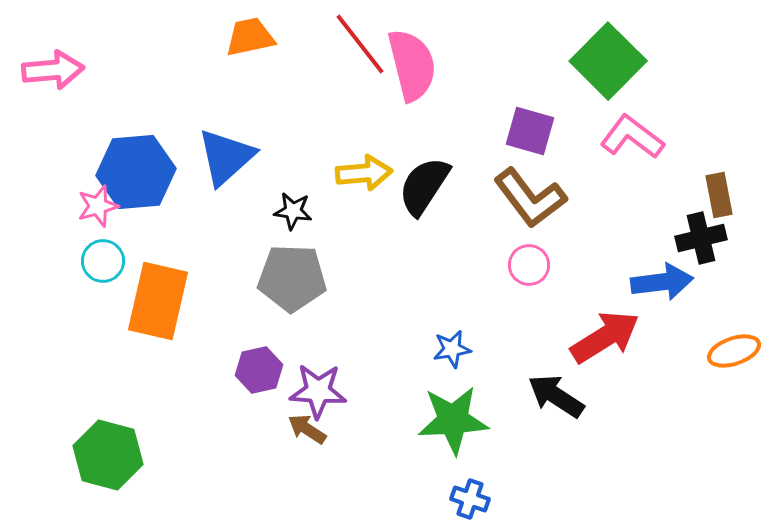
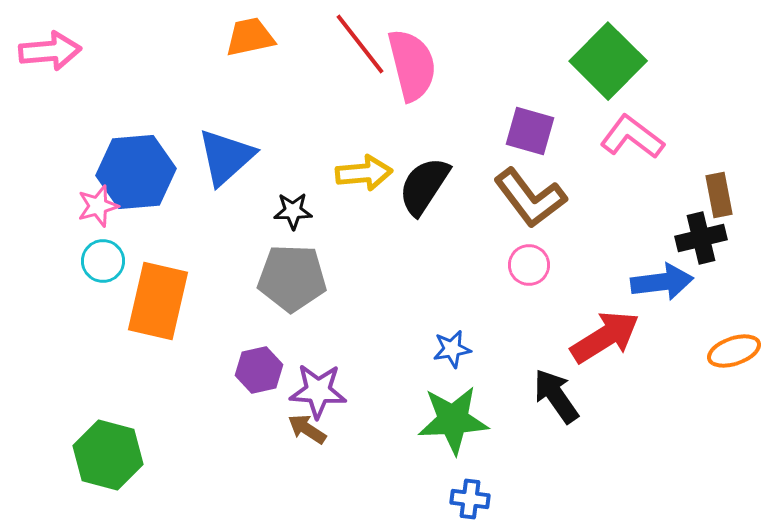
pink arrow: moved 3 px left, 19 px up
black star: rotated 9 degrees counterclockwise
black arrow: rotated 22 degrees clockwise
blue cross: rotated 12 degrees counterclockwise
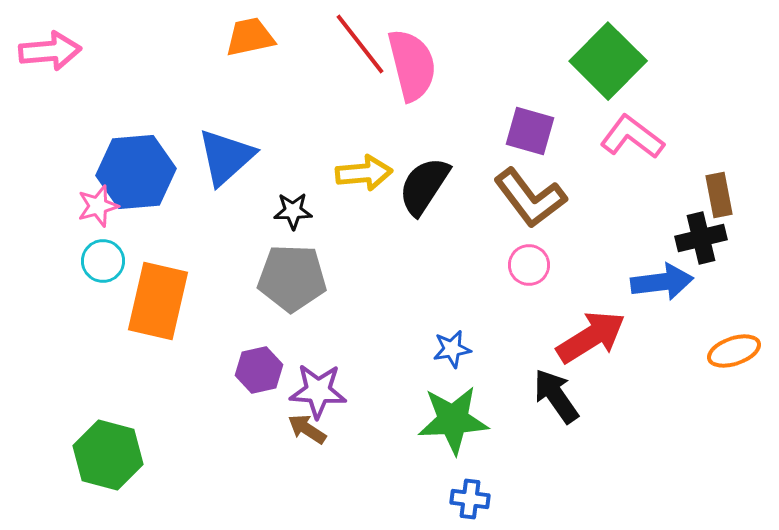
red arrow: moved 14 px left
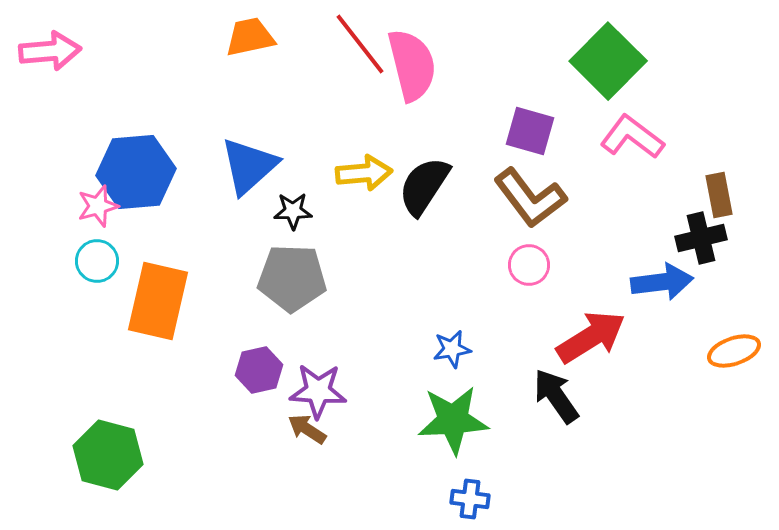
blue triangle: moved 23 px right, 9 px down
cyan circle: moved 6 px left
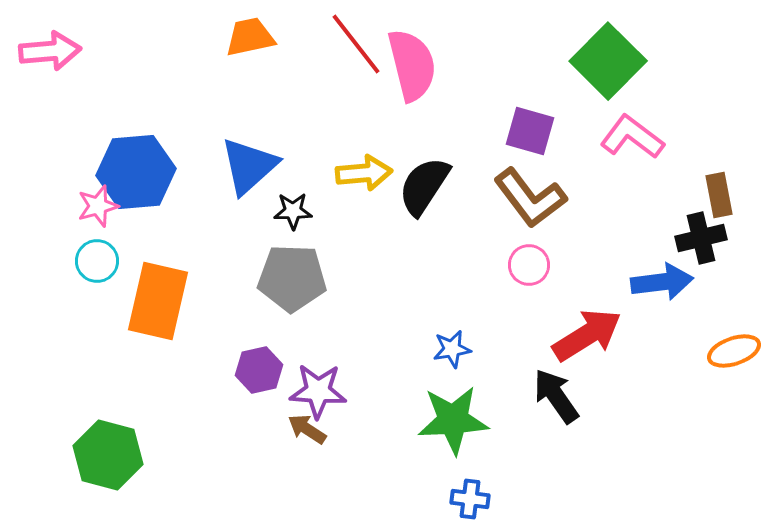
red line: moved 4 px left
red arrow: moved 4 px left, 2 px up
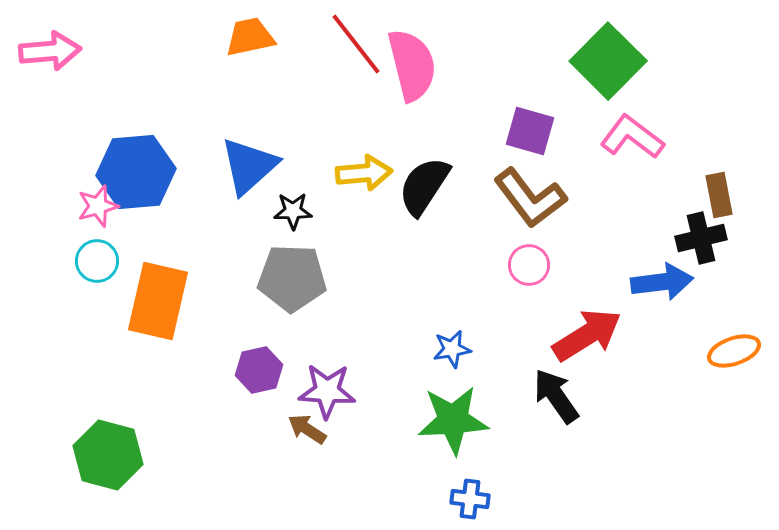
purple star: moved 9 px right
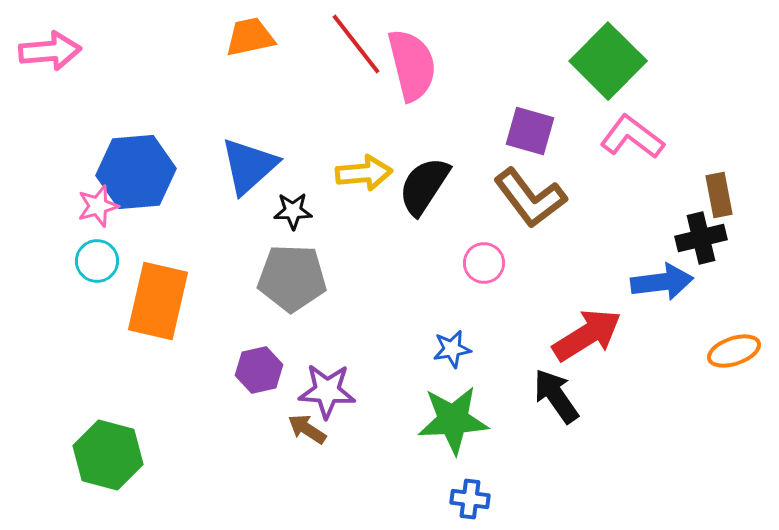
pink circle: moved 45 px left, 2 px up
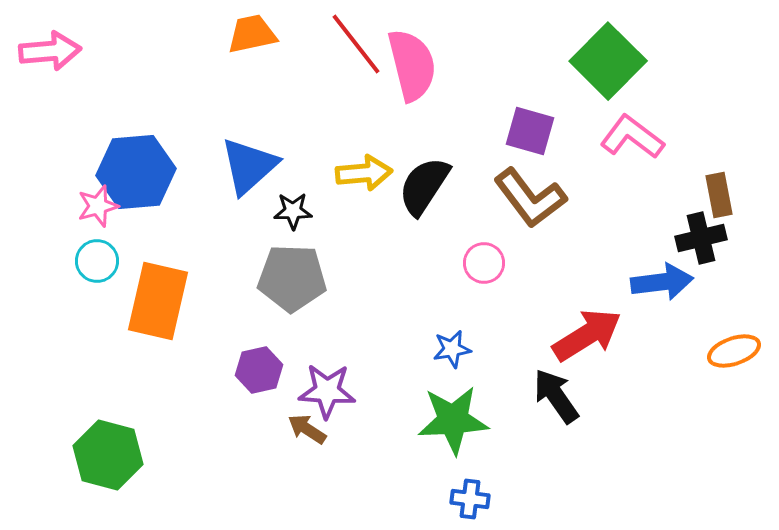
orange trapezoid: moved 2 px right, 3 px up
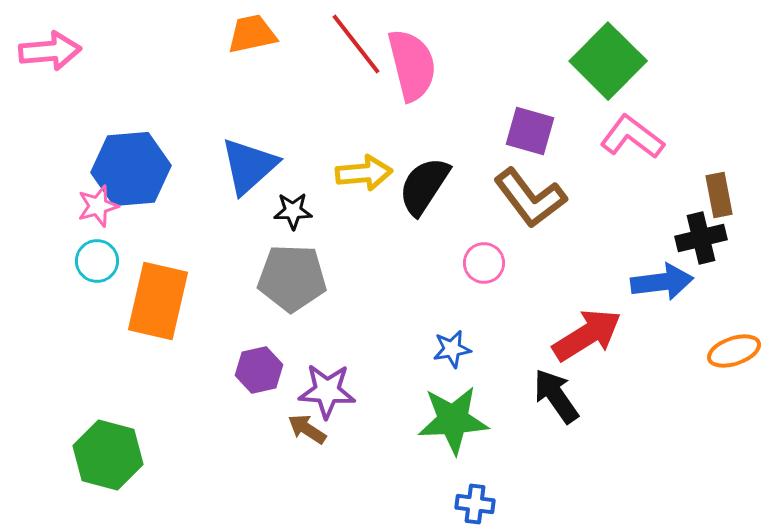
blue hexagon: moved 5 px left, 3 px up
blue cross: moved 5 px right, 5 px down
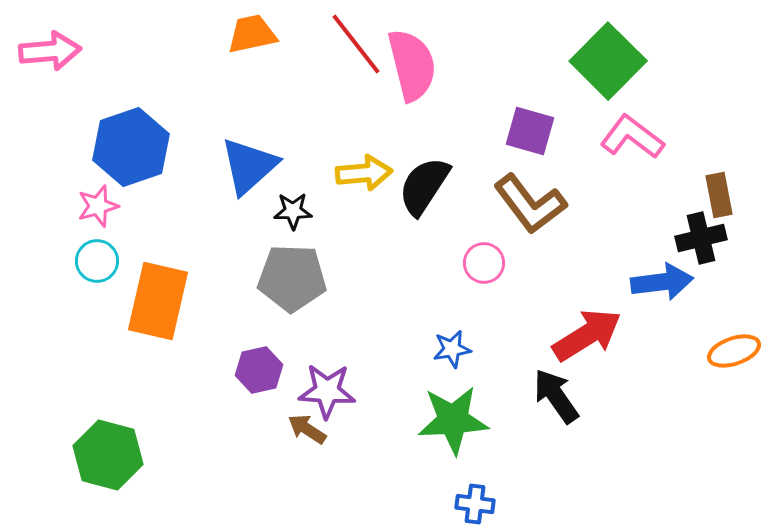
blue hexagon: moved 22 px up; rotated 14 degrees counterclockwise
brown L-shape: moved 6 px down
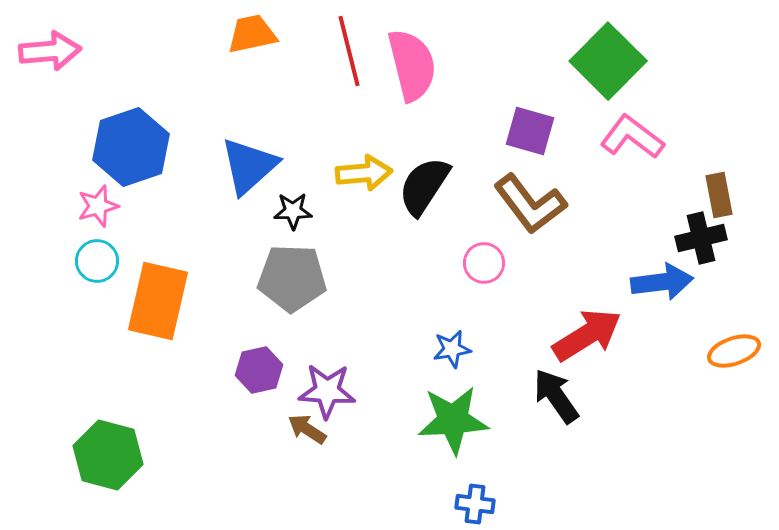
red line: moved 7 px left, 7 px down; rotated 24 degrees clockwise
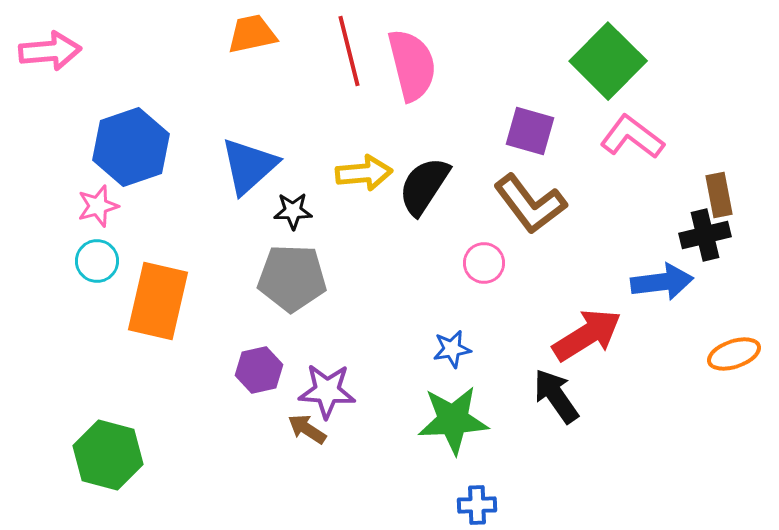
black cross: moved 4 px right, 3 px up
orange ellipse: moved 3 px down
blue cross: moved 2 px right, 1 px down; rotated 9 degrees counterclockwise
